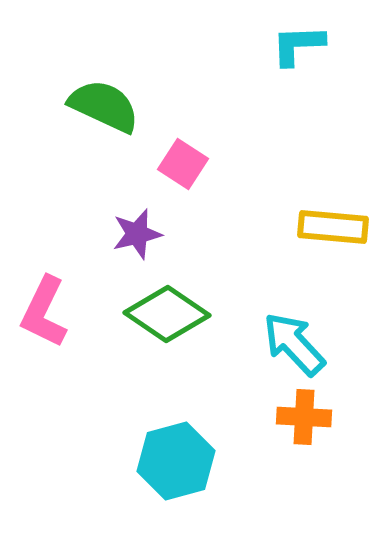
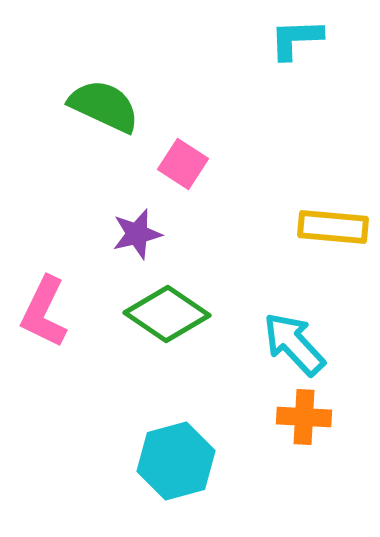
cyan L-shape: moved 2 px left, 6 px up
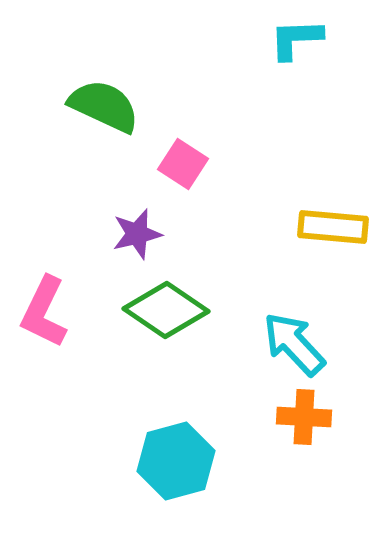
green diamond: moved 1 px left, 4 px up
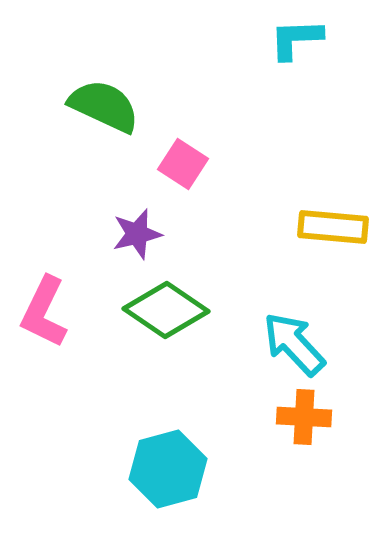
cyan hexagon: moved 8 px left, 8 px down
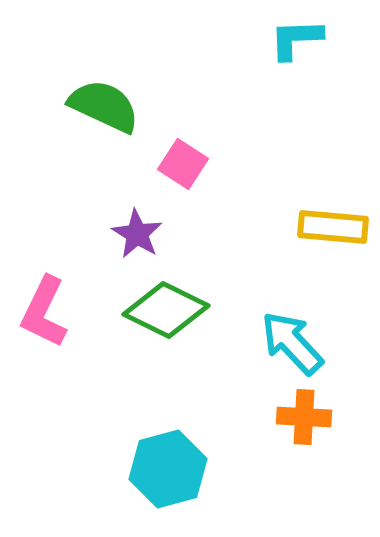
purple star: rotated 27 degrees counterclockwise
green diamond: rotated 8 degrees counterclockwise
cyan arrow: moved 2 px left, 1 px up
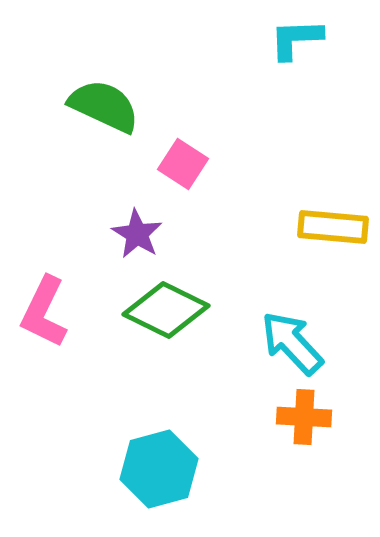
cyan hexagon: moved 9 px left
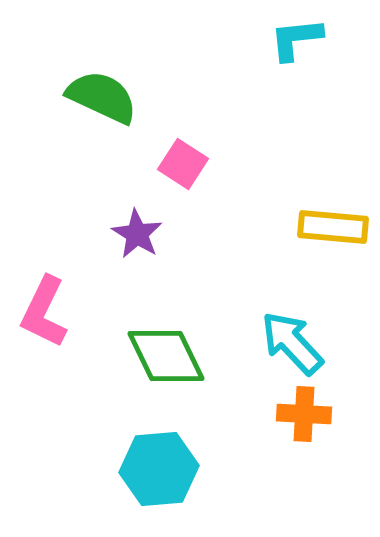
cyan L-shape: rotated 4 degrees counterclockwise
green semicircle: moved 2 px left, 9 px up
green diamond: moved 46 px down; rotated 38 degrees clockwise
orange cross: moved 3 px up
cyan hexagon: rotated 10 degrees clockwise
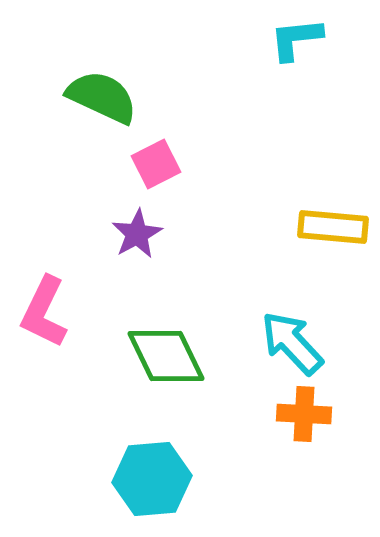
pink square: moved 27 px left; rotated 30 degrees clockwise
purple star: rotated 12 degrees clockwise
cyan hexagon: moved 7 px left, 10 px down
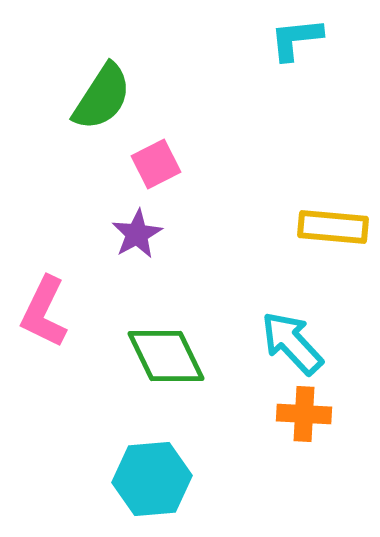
green semicircle: rotated 98 degrees clockwise
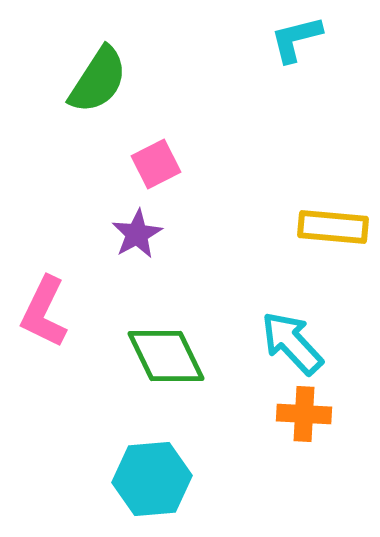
cyan L-shape: rotated 8 degrees counterclockwise
green semicircle: moved 4 px left, 17 px up
